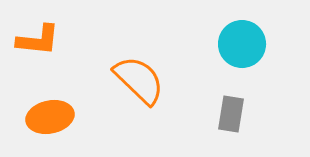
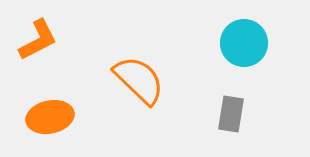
orange L-shape: rotated 33 degrees counterclockwise
cyan circle: moved 2 px right, 1 px up
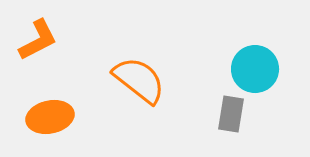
cyan circle: moved 11 px right, 26 px down
orange semicircle: rotated 6 degrees counterclockwise
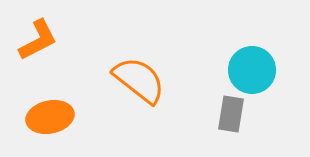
cyan circle: moved 3 px left, 1 px down
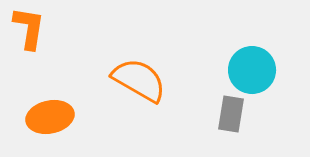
orange L-shape: moved 9 px left, 12 px up; rotated 54 degrees counterclockwise
orange semicircle: rotated 8 degrees counterclockwise
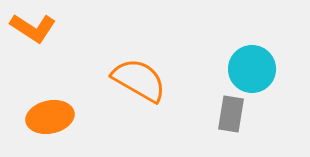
orange L-shape: moved 4 px right; rotated 114 degrees clockwise
cyan circle: moved 1 px up
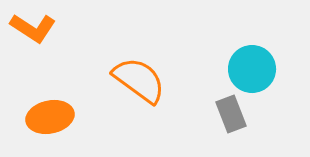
orange semicircle: rotated 6 degrees clockwise
gray rectangle: rotated 30 degrees counterclockwise
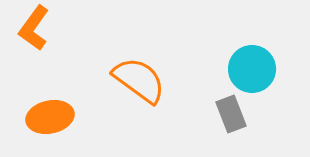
orange L-shape: moved 1 px right; rotated 93 degrees clockwise
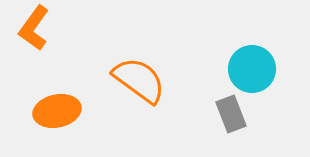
orange ellipse: moved 7 px right, 6 px up
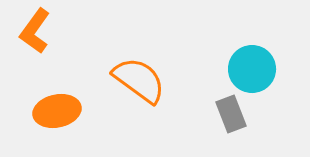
orange L-shape: moved 1 px right, 3 px down
